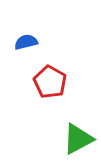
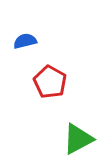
blue semicircle: moved 1 px left, 1 px up
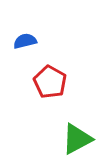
green triangle: moved 1 px left
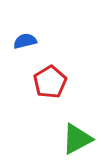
red pentagon: rotated 12 degrees clockwise
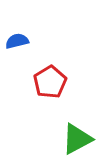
blue semicircle: moved 8 px left
